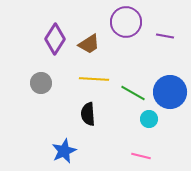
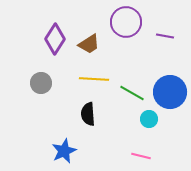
green line: moved 1 px left
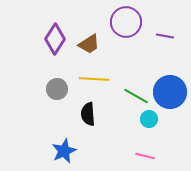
gray circle: moved 16 px right, 6 px down
green line: moved 4 px right, 3 px down
pink line: moved 4 px right
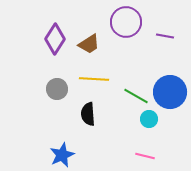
blue star: moved 2 px left, 4 px down
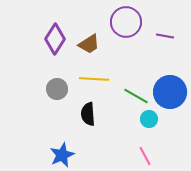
pink line: rotated 48 degrees clockwise
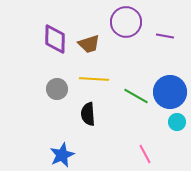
purple diamond: rotated 32 degrees counterclockwise
brown trapezoid: rotated 15 degrees clockwise
cyan circle: moved 28 px right, 3 px down
pink line: moved 2 px up
